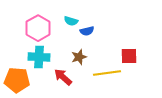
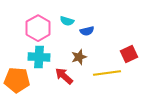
cyan semicircle: moved 4 px left
red square: moved 2 px up; rotated 24 degrees counterclockwise
red arrow: moved 1 px right, 1 px up
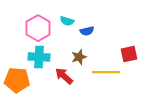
red square: rotated 12 degrees clockwise
yellow line: moved 1 px left, 1 px up; rotated 8 degrees clockwise
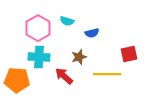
blue semicircle: moved 5 px right, 2 px down
yellow line: moved 1 px right, 2 px down
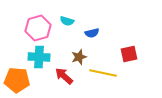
pink hexagon: rotated 15 degrees clockwise
yellow line: moved 4 px left, 1 px up; rotated 12 degrees clockwise
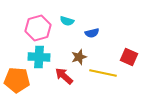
red square: moved 3 px down; rotated 36 degrees clockwise
